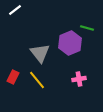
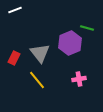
white line: rotated 16 degrees clockwise
red rectangle: moved 1 px right, 19 px up
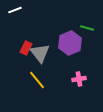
red rectangle: moved 12 px right, 10 px up
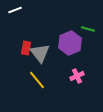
green line: moved 1 px right, 1 px down
red rectangle: rotated 16 degrees counterclockwise
pink cross: moved 2 px left, 3 px up; rotated 16 degrees counterclockwise
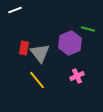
red rectangle: moved 2 px left
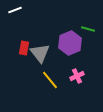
yellow line: moved 13 px right
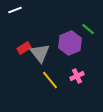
green line: rotated 24 degrees clockwise
red rectangle: rotated 48 degrees clockwise
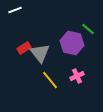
purple hexagon: moved 2 px right; rotated 25 degrees counterclockwise
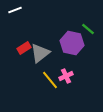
gray triangle: rotated 30 degrees clockwise
pink cross: moved 11 px left
